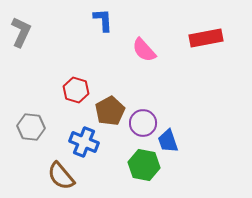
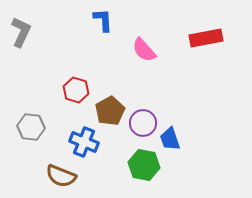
blue trapezoid: moved 2 px right, 2 px up
brown semicircle: rotated 28 degrees counterclockwise
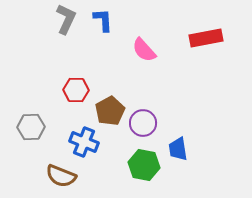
gray L-shape: moved 45 px right, 13 px up
red hexagon: rotated 15 degrees counterclockwise
gray hexagon: rotated 8 degrees counterclockwise
blue trapezoid: moved 8 px right, 10 px down; rotated 10 degrees clockwise
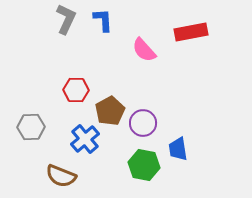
red rectangle: moved 15 px left, 6 px up
blue cross: moved 1 px right, 3 px up; rotated 28 degrees clockwise
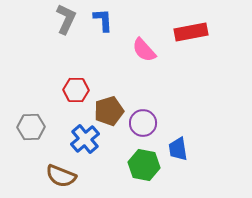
brown pentagon: moved 1 px left; rotated 12 degrees clockwise
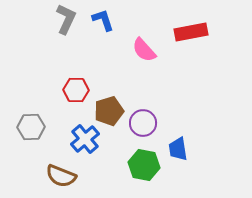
blue L-shape: rotated 15 degrees counterclockwise
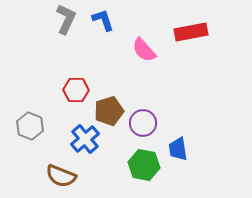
gray hexagon: moved 1 px left, 1 px up; rotated 24 degrees clockwise
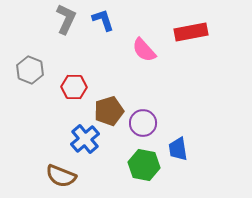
red hexagon: moved 2 px left, 3 px up
gray hexagon: moved 56 px up
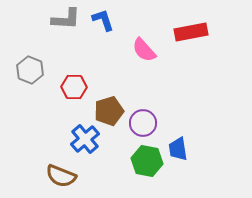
gray L-shape: rotated 68 degrees clockwise
green hexagon: moved 3 px right, 4 px up
